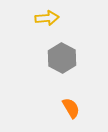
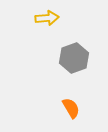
gray hexagon: moved 12 px right; rotated 12 degrees clockwise
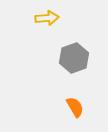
orange semicircle: moved 4 px right, 1 px up
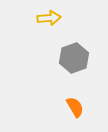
yellow arrow: moved 2 px right
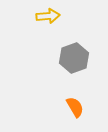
yellow arrow: moved 1 px left, 2 px up
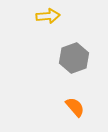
orange semicircle: rotated 10 degrees counterclockwise
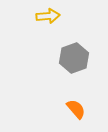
orange semicircle: moved 1 px right, 2 px down
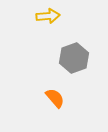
orange semicircle: moved 21 px left, 11 px up
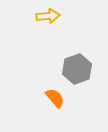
gray hexagon: moved 3 px right, 11 px down
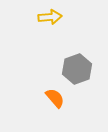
yellow arrow: moved 2 px right, 1 px down
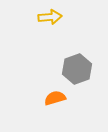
orange semicircle: rotated 65 degrees counterclockwise
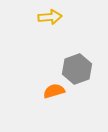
orange semicircle: moved 1 px left, 7 px up
